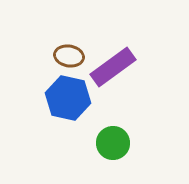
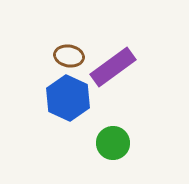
blue hexagon: rotated 12 degrees clockwise
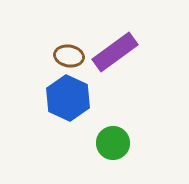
purple rectangle: moved 2 px right, 15 px up
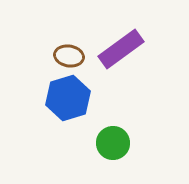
purple rectangle: moved 6 px right, 3 px up
blue hexagon: rotated 18 degrees clockwise
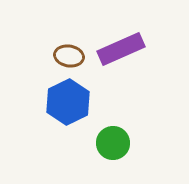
purple rectangle: rotated 12 degrees clockwise
blue hexagon: moved 4 px down; rotated 9 degrees counterclockwise
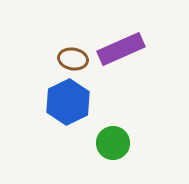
brown ellipse: moved 4 px right, 3 px down
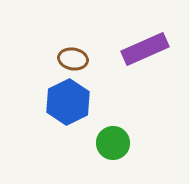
purple rectangle: moved 24 px right
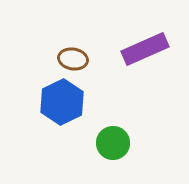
blue hexagon: moved 6 px left
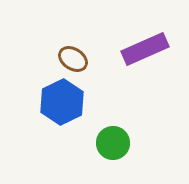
brown ellipse: rotated 24 degrees clockwise
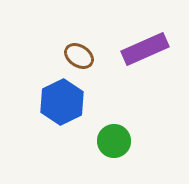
brown ellipse: moved 6 px right, 3 px up
green circle: moved 1 px right, 2 px up
